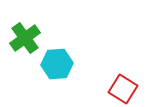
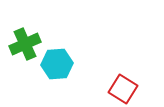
green cross: moved 6 px down; rotated 12 degrees clockwise
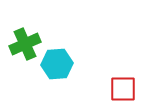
red square: rotated 32 degrees counterclockwise
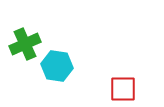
cyan hexagon: moved 2 px down; rotated 12 degrees clockwise
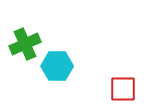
cyan hexagon: rotated 8 degrees counterclockwise
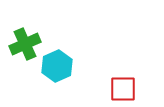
cyan hexagon: rotated 24 degrees counterclockwise
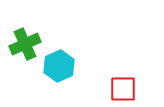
cyan hexagon: moved 2 px right
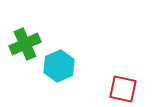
red square: rotated 12 degrees clockwise
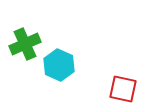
cyan hexagon: moved 1 px up; rotated 12 degrees counterclockwise
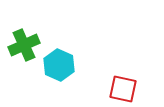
green cross: moved 1 px left, 1 px down
